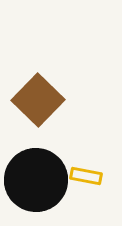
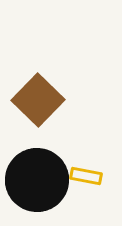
black circle: moved 1 px right
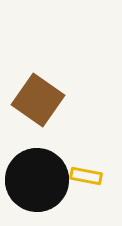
brown square: rotated 9 degrees counterclockwise
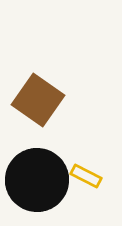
yellow rectangle: rotated 16 degrees clockwise
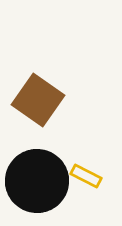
black circle: moved 1 px down
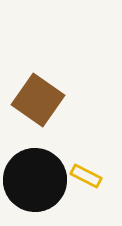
black circle: moved 2 px left, 1 px up
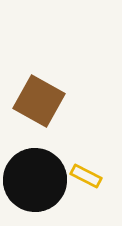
brown square: moved 1 px right, 1 px down; rotated 6 degrees counterclockwise
